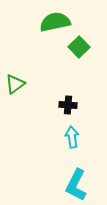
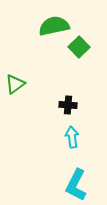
green semicircle: moved 1 px left, 4 px down
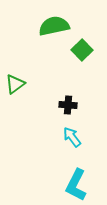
green square: moved 3 px right, 3 px down
cyan arrow: rotated 30 degrees counterclockwise
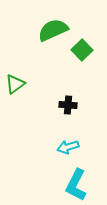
green semicircle: moved 1 px left, 4 px down; rotated 12 degrees counterclockwise
cyan arrow: moved 4 px left, 10 px down; rotated 70 degrees counterclockwise
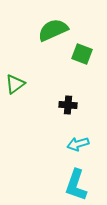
green square: moved 4 px down; rotated 25 degrees counterclockwise
cyan arrow: moved 10 px right, 3 px up
cyan L-shape: rotated 8 degrees counterclockwise
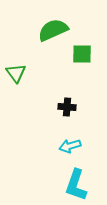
green square: rotated 20 degrees counterclockwise
green triangle: moved 1 px right, 11 px up; rotated 30 degrees counterclockwise
black cross: moved 1 px left, 2 px down
cyan arrow: moved 8 px left, 2 px down
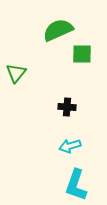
green semicircle: moved 5 px right
green triangle: rotated 15 degrees clockwise
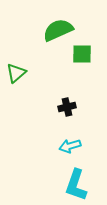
green triangle: rotated 10 degrees clockwise
black cross: rotated 18 degrees counterclockwise
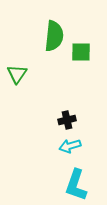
green semicircle: moved 4 px left, 6 px down; rotated 120 degrees clockwise
green square: moved 1 px left, 2 px up
green triangle: moved 1 px right, 1 px down; rotated 15 degrees counterclockwise
black cross: moved 13 px down
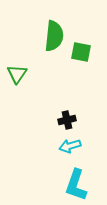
green square: rotated 10 degrees clockwise
